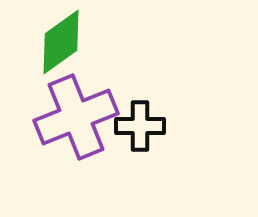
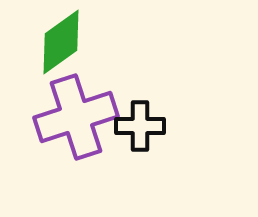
purple cross: rotated 4 degrees clockwise
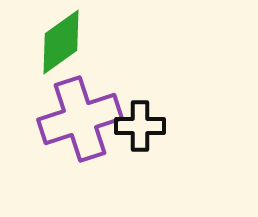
purple cross: moved 4 px right, 2 px down
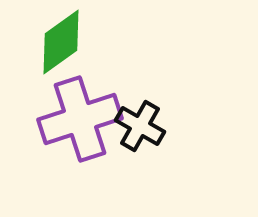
black cross: rotated 30 degrees clockwise
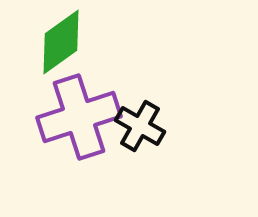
purple cross: moved 1 px left, 2 px up
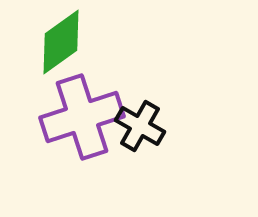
purple cross: moved 3 px right
